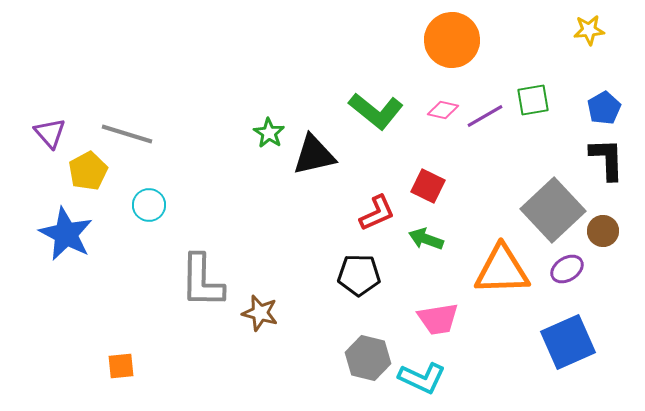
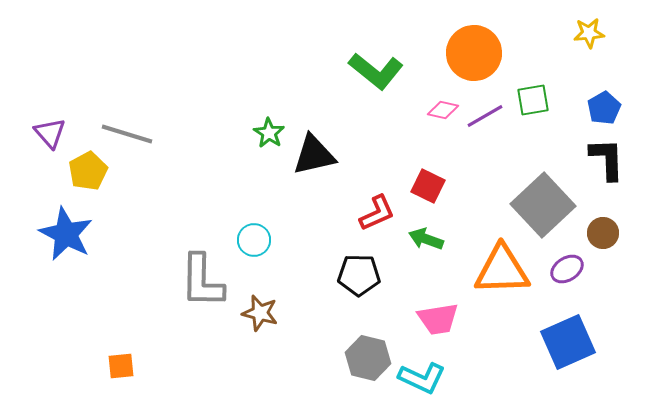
yellow star: moved 3 px down
orange circle: moved 22 px right, 13 px down
green L-shape: moved 40 px up
cyan circle: moved 105 px right, 35 px down
gray square: moved 10 px left, 5 px up
brown circle: moved 2 px down
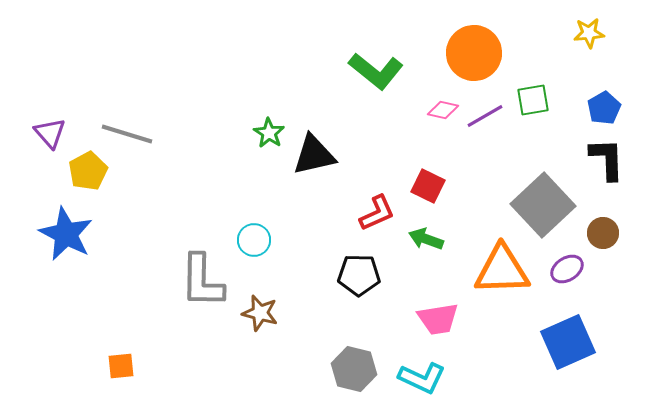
gray hexagon: moved 14 px left, 11 px down
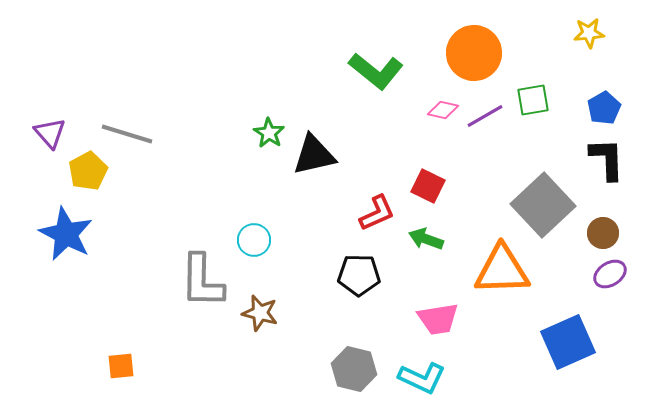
purple ellipse: moved 43 px right, 5 px down
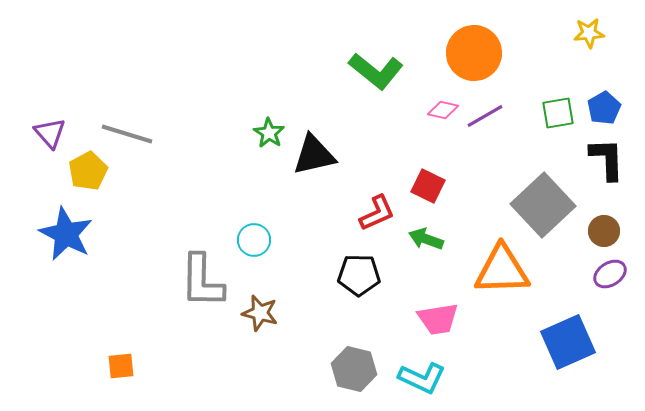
green square: moved 25 px right, 13 px down
brown circle: moved 1 px right, 2 px up
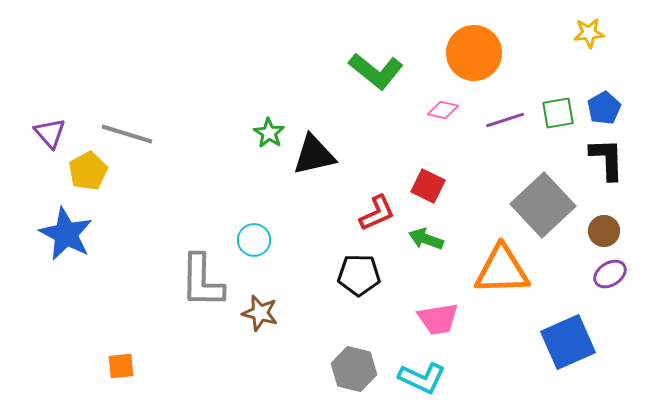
purple line: moved 20 px right, 4 px down; rotated 12 degrees clockwise
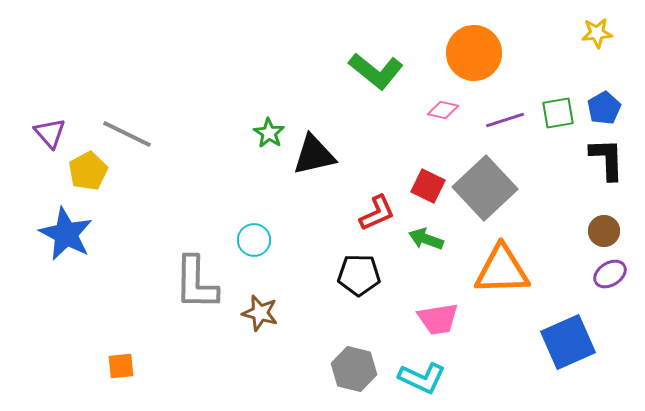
yellow star: moved 8 px right
gray line: rotated 9 degrees clockwise
gray square: moved 58 px left, 17 px up
gray L-shape: moved 6 px left, 2 px down
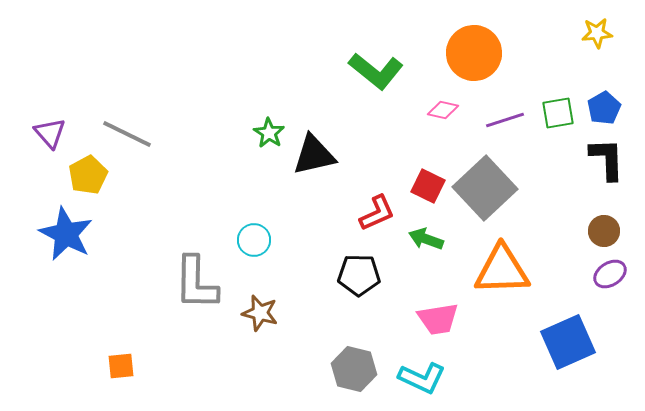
yellow pentagon: moved 4 px down
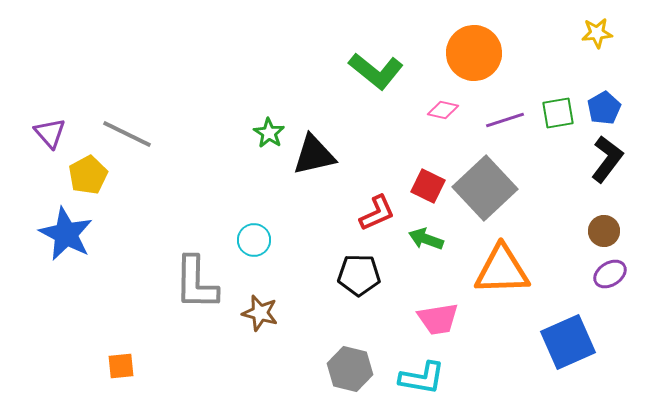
black L-shape: rotated 39 degrees clockwise
gray hexagon: moved 4 px left
cyan L-shape: rotated 15 degrees counterclockwise
